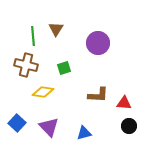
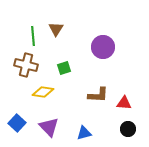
purple circle: moved 5 px right, 4 px down
black circle: moved 1 px left, 3 px down
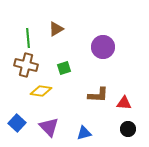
brown triangle: rotated 28 degrees clockwise
green line: moved 5 px left, 2 px down
yellow diamond: moved 2 px left, 1 px up
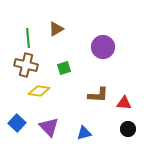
yellow diamond: moved 2 px left
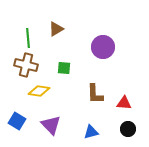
green square: rotated 24 degrees clockwise
brown L-shape: moved 3 px left, 1 px up; rotated 85 degrees clockwise
blue square: moved 2 px up; rotated 12 degrees counterclockwise
purple triangle: moved 2 px right, 2 px up
blue triangle: moved 7 px right, 1 px up
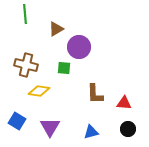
green line: moved 3 px left, 24 px up
purple circle: moved 24 px left
purple triangle: moved 1 px left, 2 px down; rotated 15 degrees clockwise
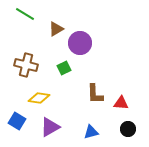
green line: rotated 54 degrees counterclockwise
purple circle: moved 1 px right, 4 px up
green square: rotated 32 degrees counterclockwise
yellow diamond: moved 7 px down
red triangle: moved 3 px left
purple triangle: rotated 30 degrees clockwise
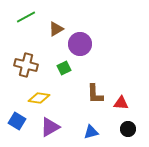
green line: moved 1 px right, 3 px down; rotated 60 degrees counterclockwise
purple circle: moved 1 px down
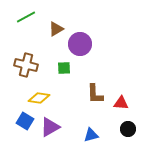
green square: rotated 24 degrees clockwise
blue square: moved 8 px right
blue triangle: moved 3 px down
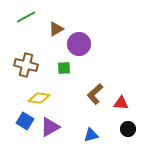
purple circle: moved 1 px left
brown L-shape: rotated 50 degrees clockwise
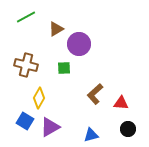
yellow diamond: rotated 70 degrees counterclockwise
